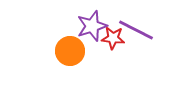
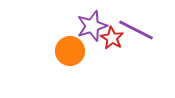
red star: moved 1 px left; rotated 25 degrees clockwise
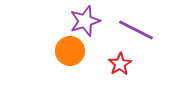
purple star: moved 7 px left, 5 px up
red star: moved 8 px right, 26 px down; rotated 10 degrees clockwise
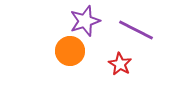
red star: rotated 10 degrees counterclockwise
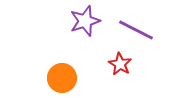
orange circle: moved 8 px left, 27 px down
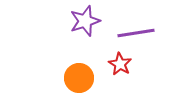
purple line: moved 3 px down; rotated 36 degrees counterclockwise
orange circle: moved 17 px right
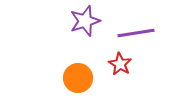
orange circle: moved 1 px left
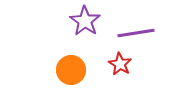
purple star: rotated 20 degrees counterclockwise
orange circle: moved 7 px left, 8 px up
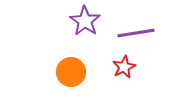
red star: moved 4 px right, 3 px down; rotated 15 degrees clockwise
orange circle: moved 2 px down
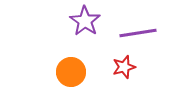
purple line: moved 2 px right
red star: rotated 10 degrees clockwise
